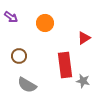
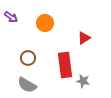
brown circle: moved 9 px right, 2 px down
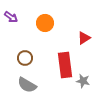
brown circle: moved 3 px left
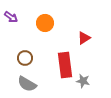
gray semicircle: moved 1 px up
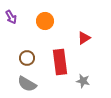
purple arrow: rotated 24 degrees clockwise
orange circle: moved 2 px up
brown circle: moved 2 px right
red rectangle: moved 5 px left, 3 px up
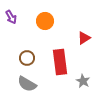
gray star: rotated 16 degrees clockwise
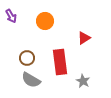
purple arrow: moved 1 px up
gray semicircle: moved 4 px right, 4 px up
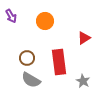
red rectangle: moved 1 px left
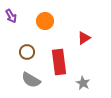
brown circle: moved 6 px up
gray star: moved 2 px down
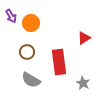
orange circle: moved 14 px left, 2 px down
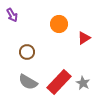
purple arrow: moved 1 px right, 1 px up
orange circle: moved 28 px right, 1 px down
red rectangle: moved 20 px down; rotated 50 degrees clockwise
gray semicircle: moved 3 px left, 2 px down
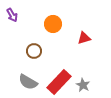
orange circle: moved 6 px left
red triangle: rotated 16 degrees clockwise
brown circle: moved 7 px right, 1 px up
gray star: moved 2 px down
